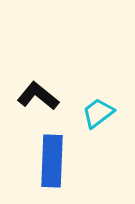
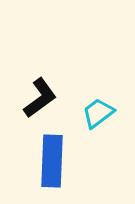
black L-shape: moved 2 px right, 2 px down; rotated 105 degrees clockwise
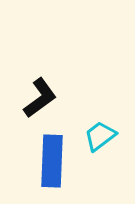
cyan trapezoid: moved 2 px right, 23 px down
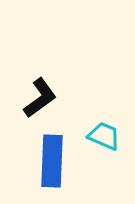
cyan trapezoid: moved 4 px right; rotated 60 degrees clockwise
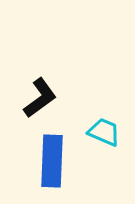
cyan trapezoid: moved 4 px up
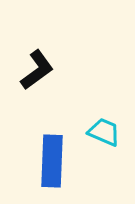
black L-shape: moved 3 px left, 28 px up
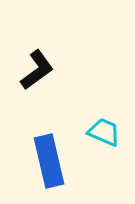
blue rectangle: moved 3 px left; rotated 15 degrees counterclockwise
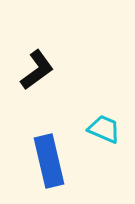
cyan trapezoid: moved 3 px up
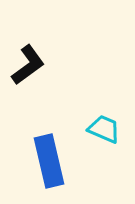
black L-shape: moved 9 px left, 5 px up
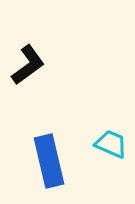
cyan trapezoid: moved 7 px right, 15 px down
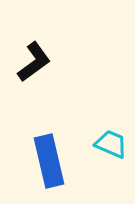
black L-shape: moved 6 px right, 3 px up
